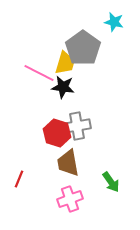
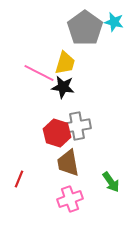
gray pentagon: moved 2 px right, 20 px up
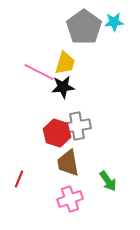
cyan star: rotated 18 degrees counterclockwise
gray pentagon: moved 1 px left, 1 px up
pink line: moved 1 px up
black star: rotated 15 degrees counterclockwise
green arrow: moved 3 px left, 1 px up
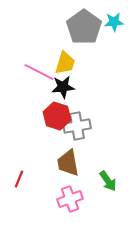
red hexagon: moved 17 px up
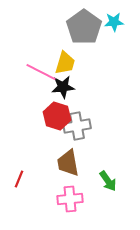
pink line: moved 2 px right
pink cross: rotated 15 degrees clockwise
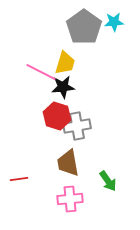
red line: rotated 60 degrees clockwise
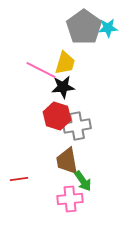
cyan star: moved 6 px left, 6 px down
pink line: moved 2 px up
brown trapezoid: moved 1 px left, 2 px up
green arrow: moved 25 px left
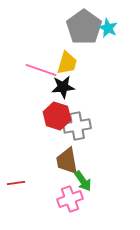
cyan star: rotated 30 degrees clockwise
yellow trapezoid: moved 2 px right
pink line: rotated 8 degrees counterclockwise
red line: moved 3 px left, 4 px down
pink cross: rotated 15 degrees counterclockwise
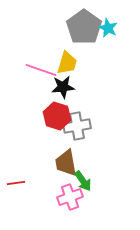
brown trapezoid: moved 1 px left, 2 px down
pink cross: moved 2 px up
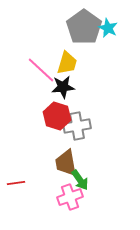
pink line: rotated 24 degrees clockwise
green arrow: moved 3 px left, 1 px up
